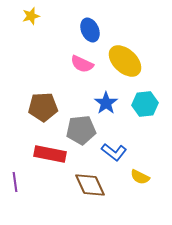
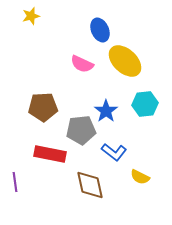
blue ellipse: moved 10 px right
blue star: moved 8 px down
brown diamond: rotated 12 degrees clockwise
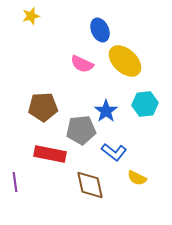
yellow semicircle: moved 3 px left, 1 px down
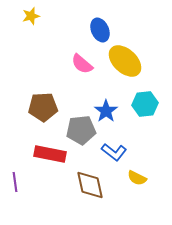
pink semicircle: rotated 15 degrees clockwise
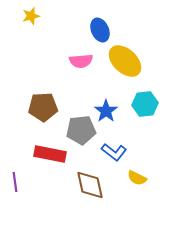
pink semicircle: moved 1 px left, 3 px up; rotated 45 degrees counterclockwise
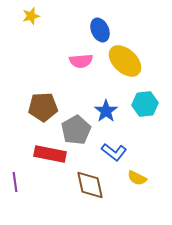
gray pentagon: moved 5 px left; rotated 24 degrees counterclockwise
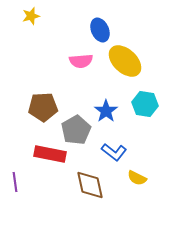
cyan hexagon: rotated 15 degrees clockwise
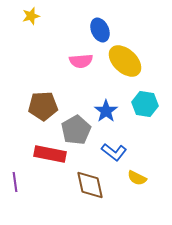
brown pentagon: moved 1 px up
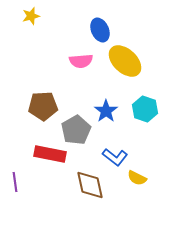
cyan hexagon: moved 5 px down; rotated 10 degrees clockwise
blue L-shape: moved 1 px right, 5 px down
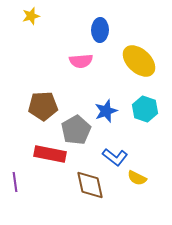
blue ellipse: rotated 25 degrees clockwise
yellow ellipse: moved 14 px right
blue star: rotated 15 degrees clockwise
